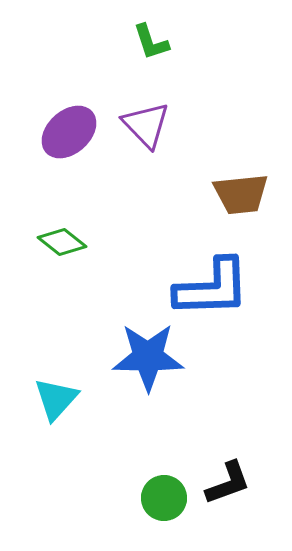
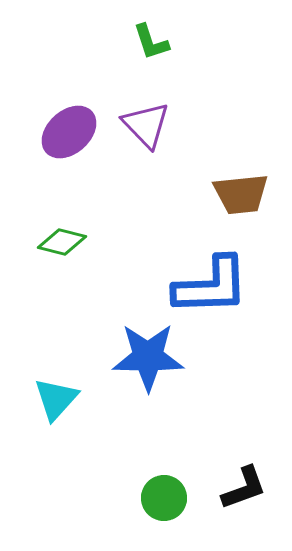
green diamond: rotated 24 degrees counterclockwise
blue L-shape: moved 1 px left, 2 px up
black L-shape: moved 16 px right, 5 px down
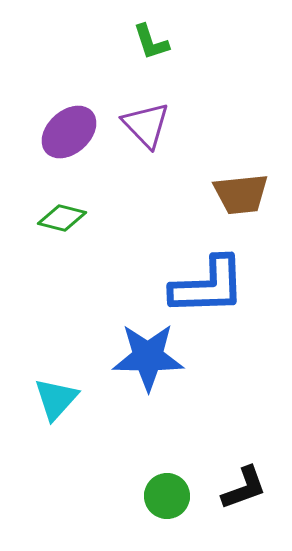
green diamond: moved 24 px up
blue L-shape: moved 3 px left
green circle: moved 3 px right, 2 px up
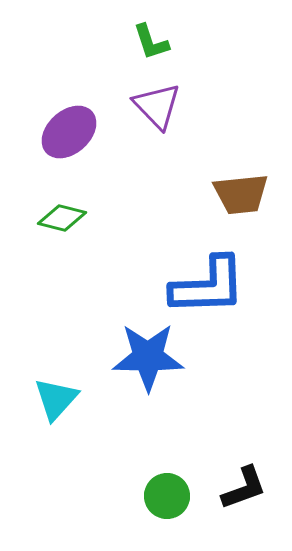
purple triangle: moved 11 px right, 19 px up
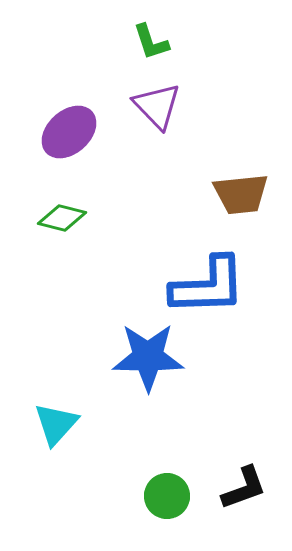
cyan triangle: moved 25 px down
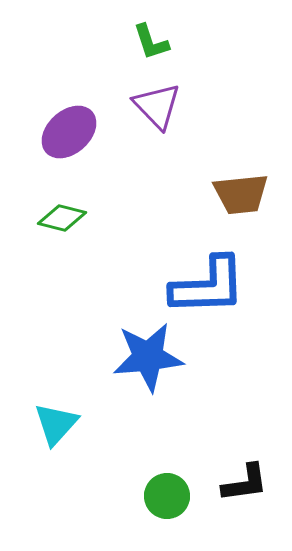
blue star: rotated 6 degrees counterclockwise
black L-shape: moved 1 px right, 5 px up; rotated 12 degrees clockwise
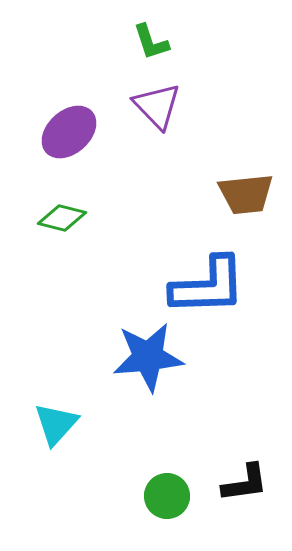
brown trapezoid: moved 5 px right
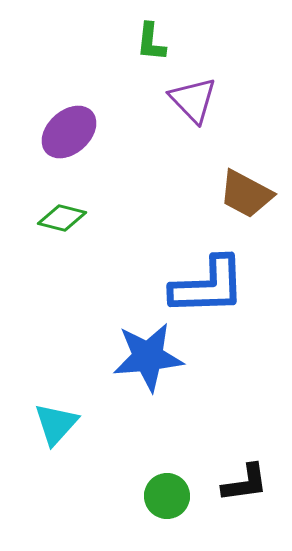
green L-shape: rotated 24 degrees clockwise
purple triangle: moved 36 px right, 6 px up
brown trapezoid: rotated 34 degrees clockwise
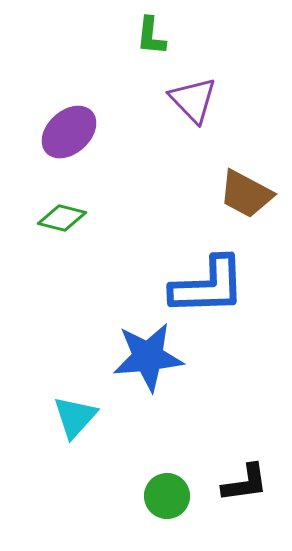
green L-shape: moved 6 px up
cyan triangle: moved 19 px right, 7 px up
